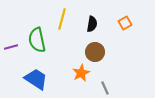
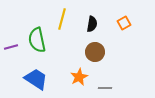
orange square: moved 1 px left
orange star: moved 2 px left, 4 px down
gray line: rotated 64 degrees counterclockwise
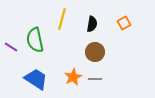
green semicircle: moved 2 px left
purple line: rotated 48 degrees clockwise
orange star: moved 6 px left
gray line: moved 10 px left, 9 px up
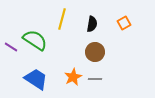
green semicircle: rotated 135 degrees clockwise
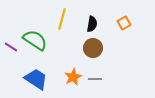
brown circle: moved 2 px left, 4 px up
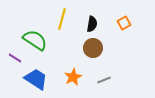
purple line: moved 4 px right, 11 px down
gray line: moved 9 px right, 1 px down; rotated 24 degrees counterclockwise
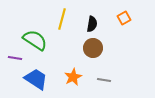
orange square: moved 5 px up
purple line: rotated 24 degrees counterclockwise
gray line: rotated 32 degrees clockwise
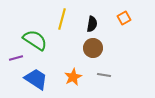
purple line: moved 1 px right; rotated 24 degrees counterclockwise
gray line: moved 5 px up
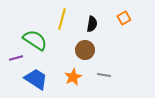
brown circle: moved 8 px left, 2 px down
